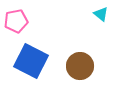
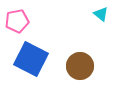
pink pentagon: moved 1 px right
blue square: moved 2 px up
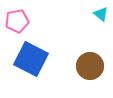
brown circle: moved 10 px right
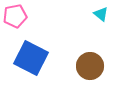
pink pentagon: moved 2 px left, 5 px up
blue square: moved 1 px up
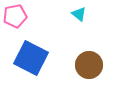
cyan triangle: moved 22 px left
brown circle: moved 1 px left, 1 px up
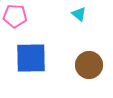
pink pentagon: rotated 15 degrees clockwise
blue square: rotated 28 degrees counterclockwise
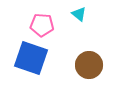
pink pentagon: moved 27 px right, 9 px down
blue square: rotated 20 degrees clockwise
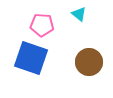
brown circle: moved 3 px up
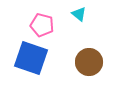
pink pentagon: rotated 10 degrees clockwise
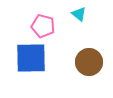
pink pentagon: moved 1 px right, 1 px down
blue square: rotated 20 degrees counterclockwise
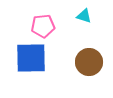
cyan triangle: moved 5 px right, 2 px down; rotated 21 degrees counterclockwise
pink pentagon: rotated 20 degrees counterclockwise
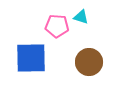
cyan triangle: moved 3 px left, 1 px down
pink pentagon: moved 14 px right; rotated 10 degrees clockwise
